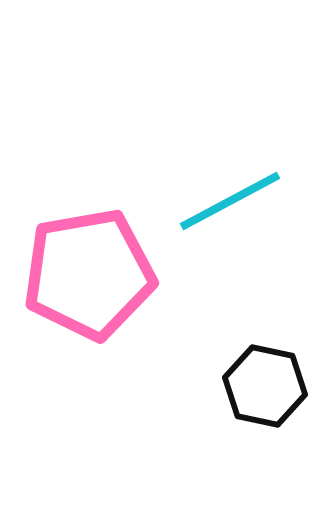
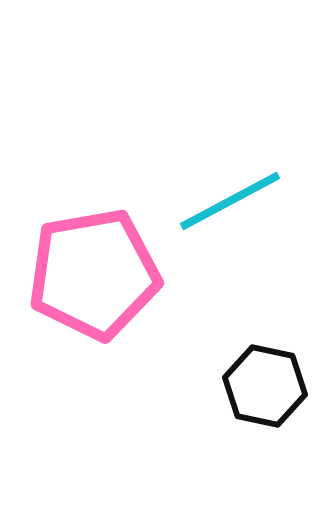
pink pentagon: moved 5 px right
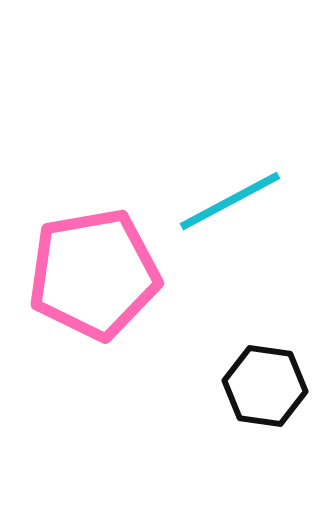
black hexagon: rotated 4 degrees counterclockwise
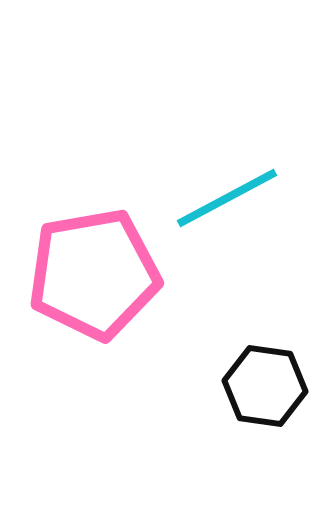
cyan line: moved 3 px left, 3 px up
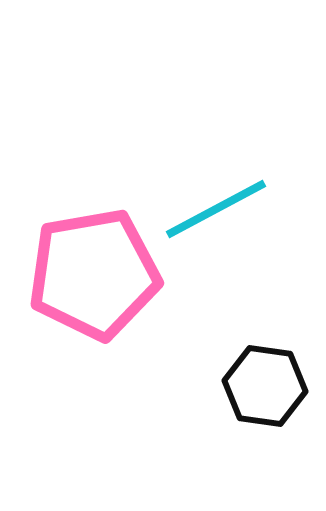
cyan line: moved 11 px left, 11 px down
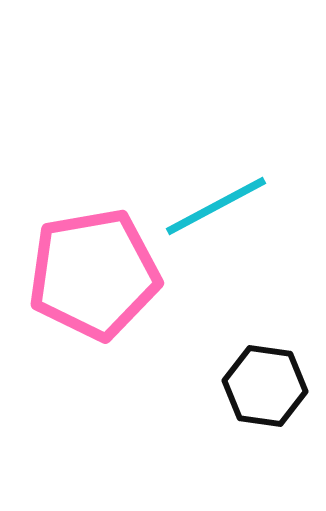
cyan line: moved 3 px up
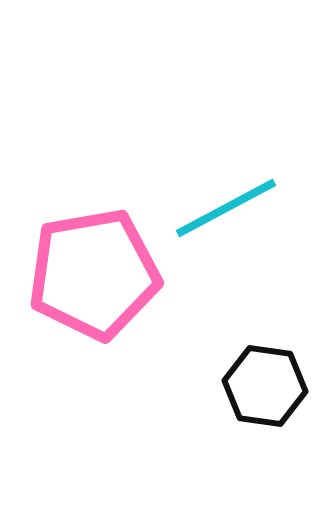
cyan line: moved 10 px right, 2 px down
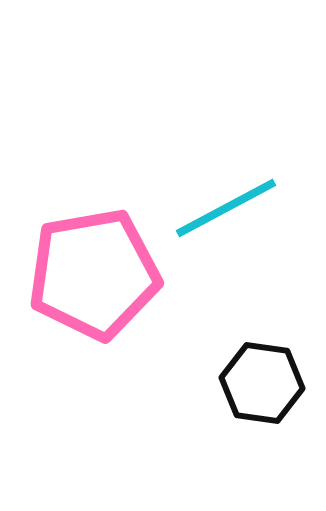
black hexagon: moved 3 px left, 3 px up
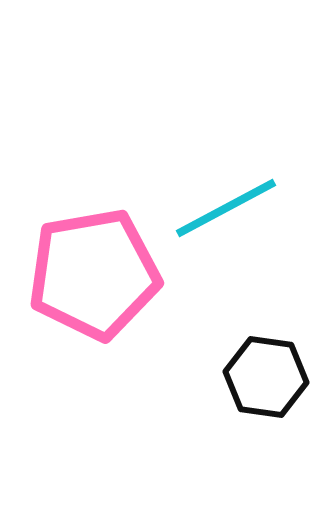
black hexagon: moved 4 px right, 6 px up
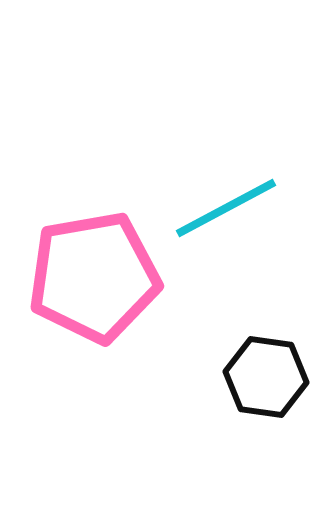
pink pentagon: moved 3 px down
